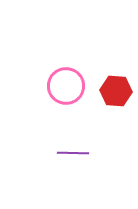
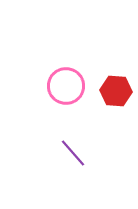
purple line: rotated 48 degrees clockwise
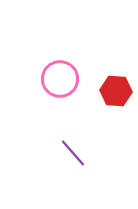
pink circle: moved 6 px left, 7 px up
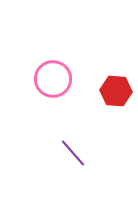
pink circle: moved 7 px left
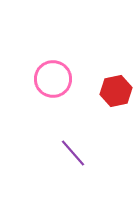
red hexagon: rotated 16 degrees counterclockwise
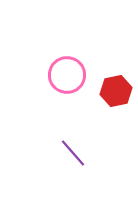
pink circle: moved 14 px right, 4 px up
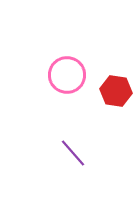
red hexagon: rotated 20 degrees clockwise
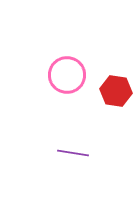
purple line: rotated 40 degrees counterclockwise
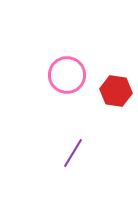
purple line: rotated 68 degrees counterclockwise
